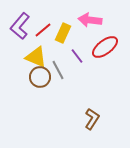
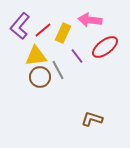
yellow triangle: moved 1 px up; rotated 30 degrees counterclockwise
brown L-shape: rotated 105 degrees counterclockwise
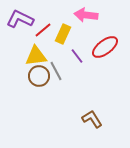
pink arrow: moved 4 px left, 5 px up
purple L-shape: moved 7 px up; rotated 76 degrees clockwise
yellow rectangle: moved 1 px down
gray line: moved 2 px left, 1 px down
brown circle: moved 1 px left, 1 px up
brown L-shape: rotated 40 degrees clockwise
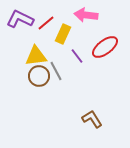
red line: moved 3 px right, 7 px up
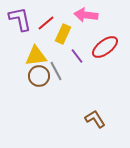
purple L-shape: rotated 52 degrees clockwise
brown L-shape: moved 3 px right
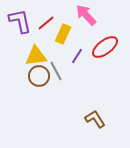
pink arrow: rotated 40 degrees clockwise
purple L-shape: moved 2 px down
purple line: rotated 70 degrees clockwise
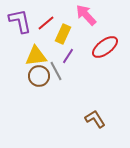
purple line: moved 9 px left
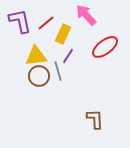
gray line: moved 2 px right; rotated 12 degrees clockwise
brown L-shape: rotated 30 degrees clockwise
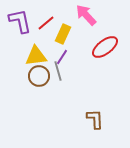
purple line: moved 6 px left, 1 px down
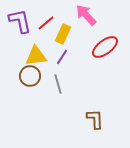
gray line: moved 13 px down
brown circle: moved 9 px left
